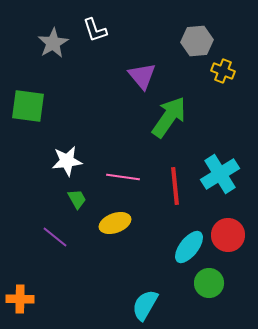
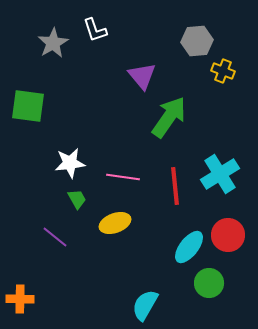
white star: moved 3 px right, 2 px down
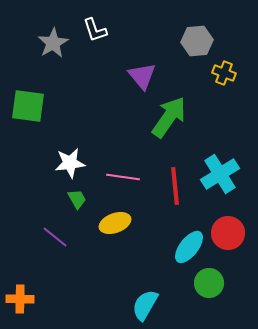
yellow cross: moved 1 px right, 2 px down
red circle: moved 2 px up
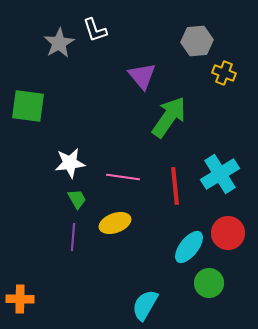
gray star: moved 6 px right
purple line: moved 18 px right; rotated 56 degrees clockwise
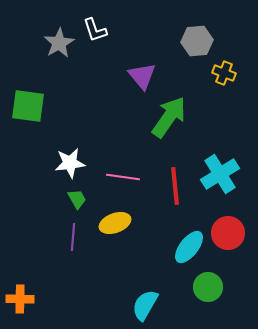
green circle: moved 1 px left, 4 px down
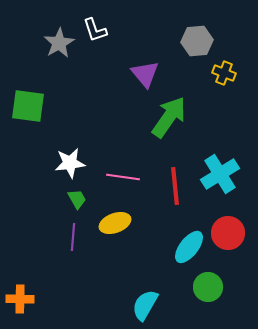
purple triangle: moved 3 px right, 2 px up
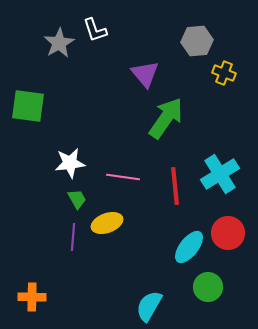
green arrow: moved 3 px left, 1 px down
yellow ellipse: moved 8 px left
orange cross: moved 12 px right, 2 px up
cyan semicircle: moved 4 px right, 1 px down
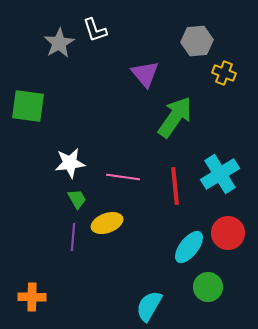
green arrow: moved 9 px right, 1 px up
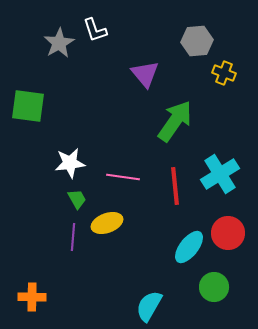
green arrow: moved 4 px down
green circle: moved 6 px right
